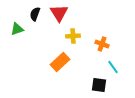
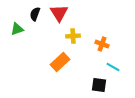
cyan line: rotated 24 degrees counterclockwise
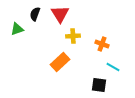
red triangle: moved 1 px right, 1 px down
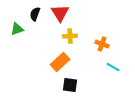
red triangle: moved 1 px up
yellow cross: moved 3 px left
black square: moved 29 px left
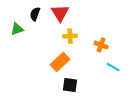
orange cross: moved 1 px left, 1 px down
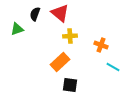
red triangle: rotated 18 degrees counterclockwise
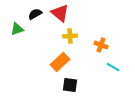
black semicircle: rotated 40 degrees clockwise
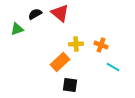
yellow cross: moved 6 px right, 8 px down
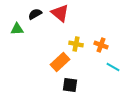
green triangle: rotated 16 degrees clockwise
yellow cross: rotated 16 degrees clockwise
